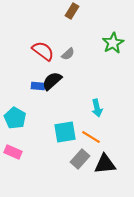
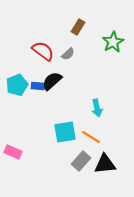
brown rectangle: moved 6 px right, 16 px down
green star: moved 1 px up
cyan pentagon: moved 2 px right, 33 px up; rotated 20 degrees clockwise
gray rectangle: moved 1 px right, 2 px down
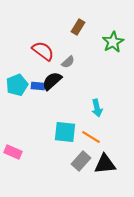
gray semicircle: moved 8 px down
cyan square: rotated 15 degrees clockwise
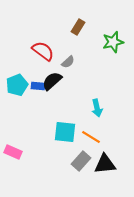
green star: rotated 15 degrees clockwise
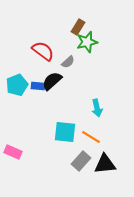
green star: moved 26 px left
